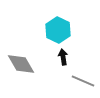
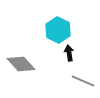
black arrow: moved 6 px right, 4 px up
gray diamond: rotated 12 degrees counterclockwise
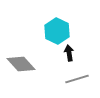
cyan hexagon: moved 1 px left, 1 px down
gray line: moved 6 px left, 2 px up; rotated 40 degrees counterclockwise
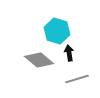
cyan hexagon: rotated 10 degrees counterclockwise
gray diamond: moved 18 px right, 4 px up; rotated 8 degrees counterclockwise
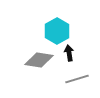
cyan hexagon: rotated 15 degrees clockwise
gray diamond: rotated 32 degrees counterclockwise
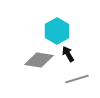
black arrow: moved 1 px left, 1 px down; rotated 21 degrees counterclockwise
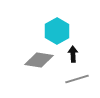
black arrow: moved 5 px right; rotated 28 degrees clockwise
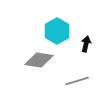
black arrow: moved 13 px right, 10 px up; rotated 14 degrees clockwise
gray line: moved 2 px down
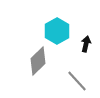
gray diamond: moved 1 px left, 1 px down; rotated 52 degrees counterclockwise
gray line: rotated 65 degrees clockwise
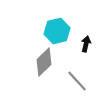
cyan hexagon: rotated 15 degrees clockwise
gray diamond: moved 6 px right, 1 px down
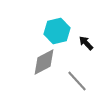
black arrow: moved 1 px up; rotated 56 degrees counterclockwise
gray diamond: rotated 16 degrees clockwise
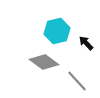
gray diamond: rotated 64 degrees clockwise
